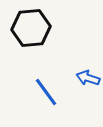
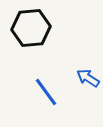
blue arrow: rotated 15 degrees clockwise
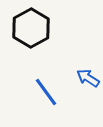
black hexagon: rotated 24 degrees counterclockwise
